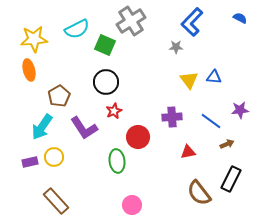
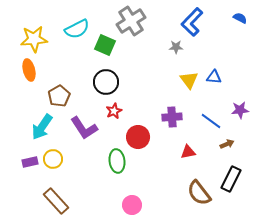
yellow circle: moved 1 px left, 2 px down
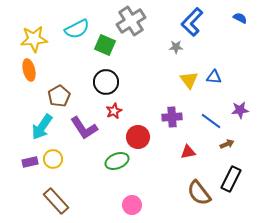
green ellipse: rotated 75 degrees clockwise
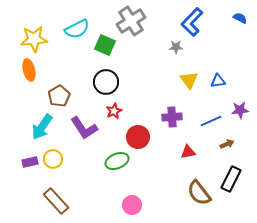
blue triangle: moved 4 px right, 4 px down; rotated 14 degrees counterclockwise
blue line: rotated 60 degrees counterclockwise
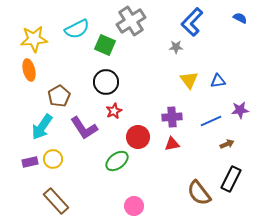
red triangle: moved 16 px left, 8 px up
green ellipse: rotated 15 degrees counterclockwise
pink circle: moved 2 px right, 1 px down
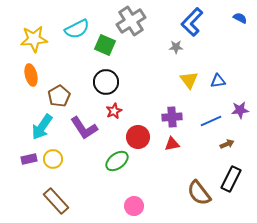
orange ellipse: moved 2 px right, 5 px down
purple rectangle: moved 1 px left, 3 px up
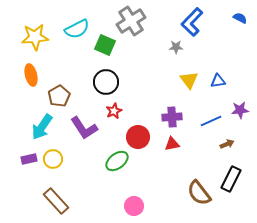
yellow star: moved 1 px right, 2 px up
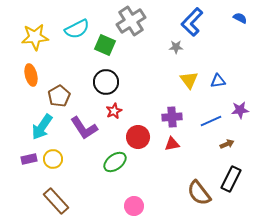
green ellipse: moved 2 px left, 1 px down
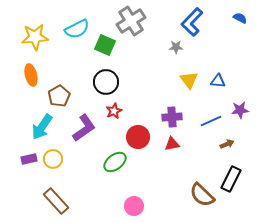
blue triangle: rotated 14 degrees clockwise
purple L-shape: rotated 92 degrees counterclockwise
brown semicircle: moved 3 px right, 2 px down; rotated 8 degrees counterclockwise
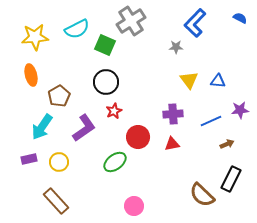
blue L-shape: moved 3 px right, 1 px down
purple cross: moved 1 px right, 3 px up
yellow circle: moved 6 px right, 3 px down
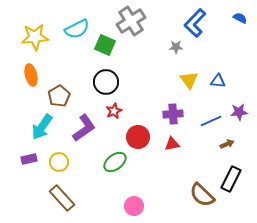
purple star: moved 1 px left, 2 px down
brown rectangle: moved 6 px right, 3 px up
